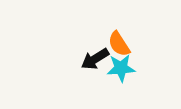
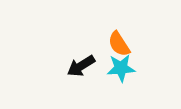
black arrow: moved 14 px left, 7 px down
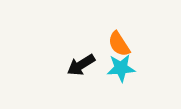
black arrow: moved 1 px up
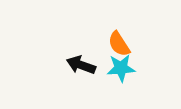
black arrow: rotated 52 degrees clockwise
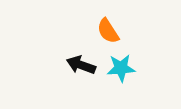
orange semicircle: moved 11 px left, 13 px up
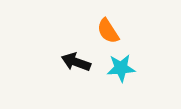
black arrow: moved 5 px left, 3 px up
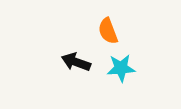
orange semicircle: rotated 12 degrees clockwise
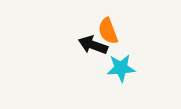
black arrow: moved 17 px right, 17 px up
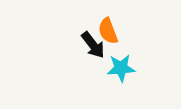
black arrow: rotated 148 degrees counterclockwise
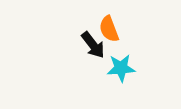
orange semicircle: moved 1 px right, 2 px up
